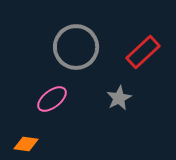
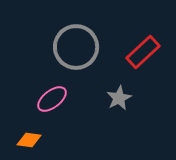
orange diamond: moved 3 px right, 4 px up
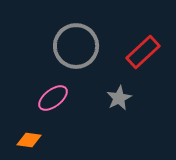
gray circle: moved 1 px up
pink ellipse: moved 1 px right, 1 px up
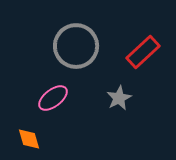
orange diamond: moved 1 px up; rotated 65 degrees clockwise
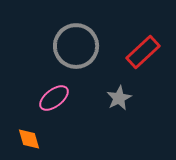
pink ellipse: moved 1 px right
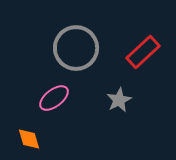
gray circle: moved 2 px down
gray star: moved 2 px down
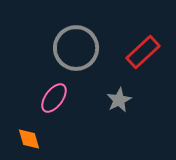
pink ellipse: rotated 16 degrees counterclockwise
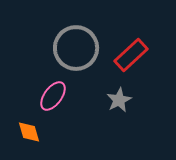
red rectangle: moved 12 px left, 3 px down
pink ellipse: moved 1 px left, 2 px up
orange diamond: moved 7 px up
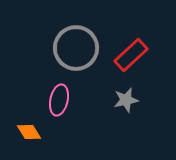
pink ellipse: moved 6 px right, 4 px down; rotated 24 degrees counterclockwise
gray star: moved 7 px right; rotated 15 degrees clockwise
orange diamond: rotated 15 degrees counterclockwise
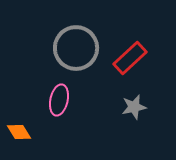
red rectangle: moved 1 px left, 3 px down
gray star: moved 8 px right, 7 px down
orange diamond: moved 10 px left
